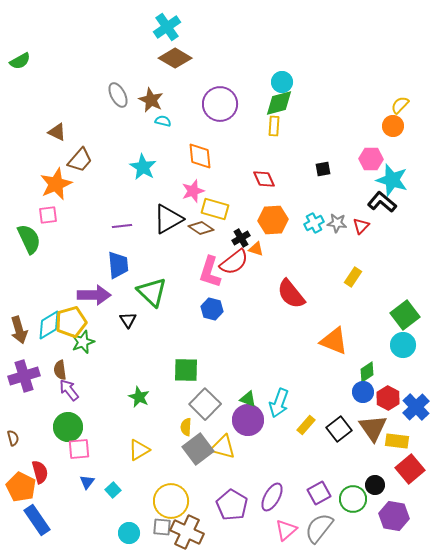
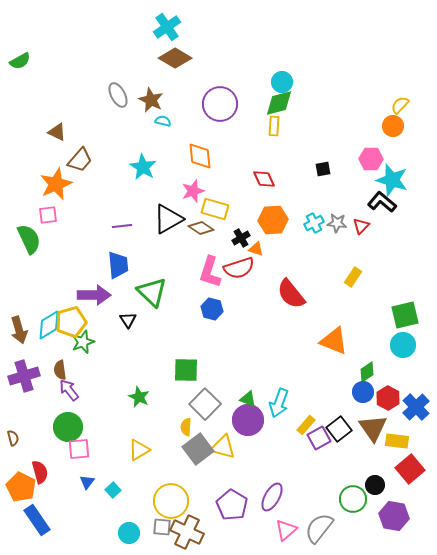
red semicircle at (234, 262): moved 5 px right, 6 px down; rotated 20 degrees clockwise
green square at (405, 315): rotated 24 degrees clockwise
purple square at (319, 493): moved 55 px up
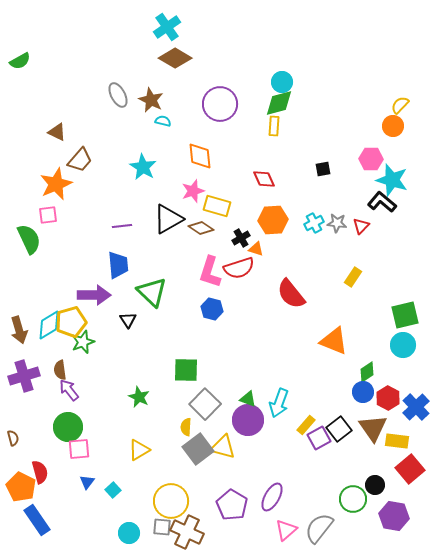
yellow rectangle at (215, 209): moved 2 px right, 3 px up
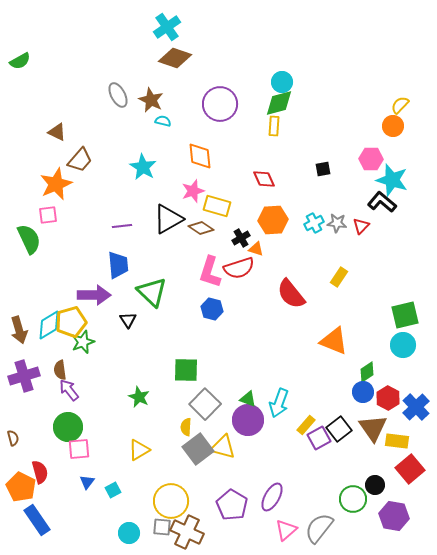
brown diamond at (175, 58): rotated 12 degrees counterclockwise
yellow rectangle at (353, 277): moved 14 px left
cyan square at (113, 490): rotated 14 degrees clockwise
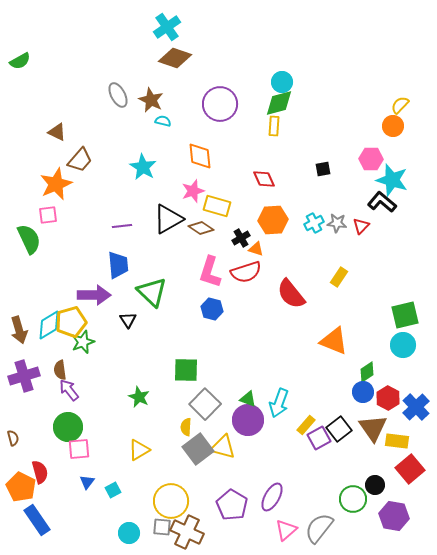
red semicircle at (239, 268): moved 7 px right, 4 px down
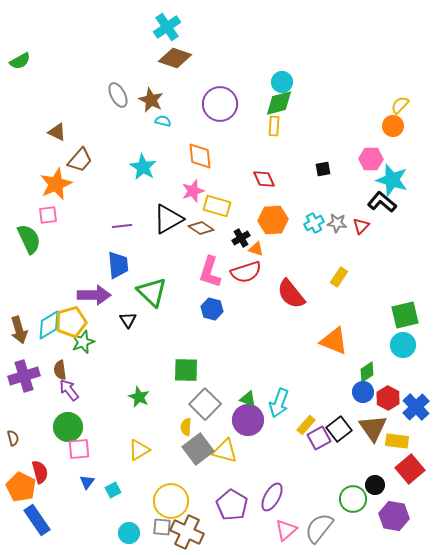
yellow triangle at (223, 447): moved 2 px right, 4 px down
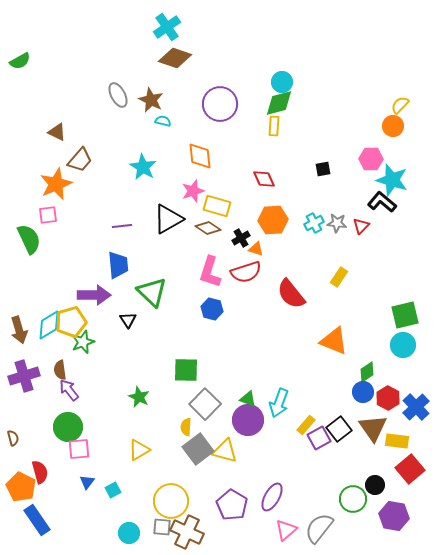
brown diamond at (201, 228): moved 7 px right
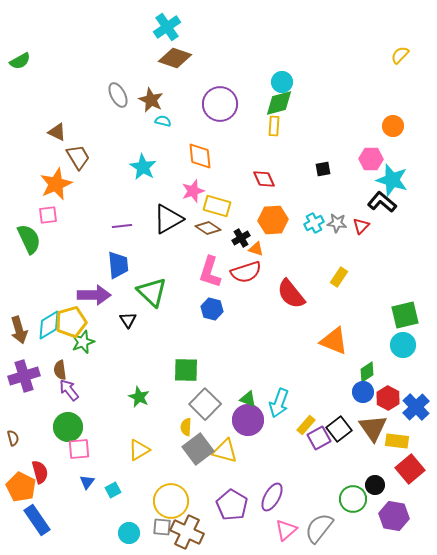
yellow semicircle at (400, 105): moved 50 px up
brown trapezoid at (80, 160): moved 2 px left, 3 px up; rotated 72 degrees counterclockwise
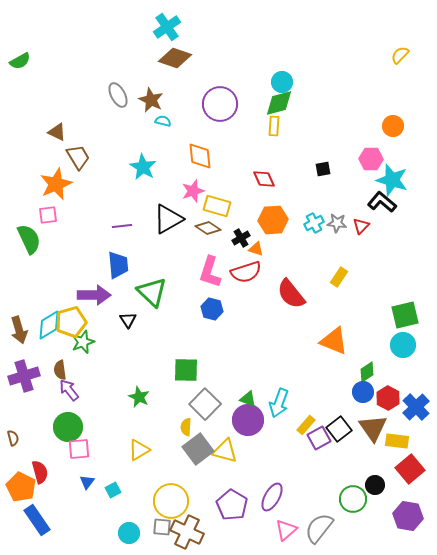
purple hexagon at (394, 516): moved 14 px right
